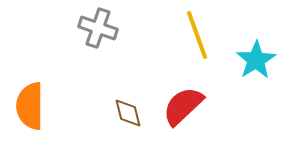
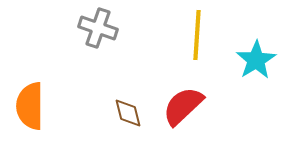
yellow line: rotated 24 degrees clockwise
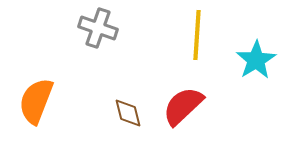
orange semicircle: moved 6 px right, 5 px up; rotated 21 degrees clockwise
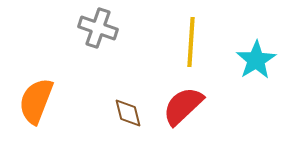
yellow line: moved 6 px left, 7 px down
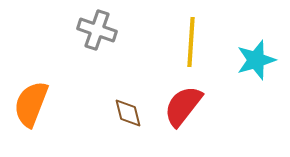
gray cross: moved 1 px left, 2 px down
cyan star: rotated 15 degrees clockwise
orange semicircle: moved 5 px left, 3 px down
red semicircle: rotated 9 degrees counterclockwise
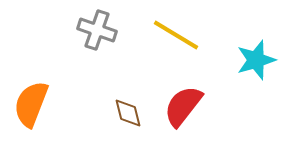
yellow line: moved 15 px left, 7 px up; rotated 63 degrees counterclockwise
